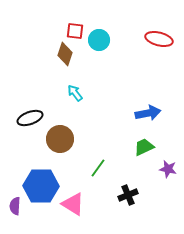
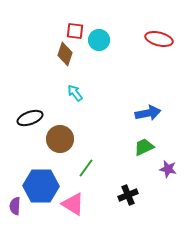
green line: moved 12 px left
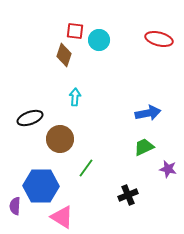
brown diamond: moved 1 px left, 1 px down
cyan arrow: moved 4 px down; rotated 42 degrees clockwise
pink triangle: moved 11 px left, 13 px down
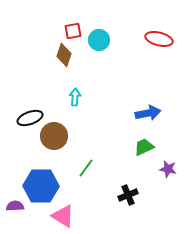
red square: moved 2 px left; rotated 18 degrees counterclockwise
brown circle: moved 6 px left, 3 px up
purple semicircle: rotated 84 degrees clockwise
pink triangle: moved 1 px right, 1 px up
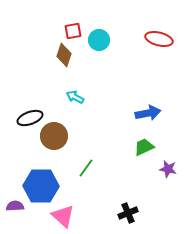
cyan arrow: rotated 66 degrees counterclockwise
black cross: moved 18 px down
pink triangle: rotated 10 degrees clockwise
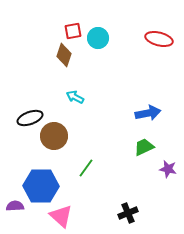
cyan circle: moved 1 px left, 2 px up
pink triangle: moved 2 px left
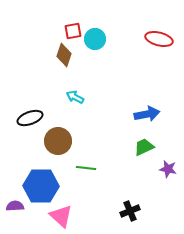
cyan circle: moved 3 px left, 1 px down
blue arrow: moved 1 px left, 1 px down
brown circle: moved 4 px right, 5 px down
green line: rotated 60 degrees clockwise
black cross: moved 2 px right, 2 px up
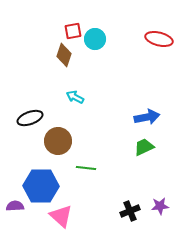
blue arrow: moved 3 px down
purple star: moved 8 px left, 37 px down; rotated 18 degrees counterclockwise
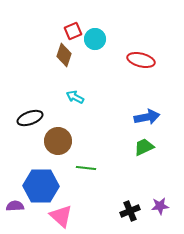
red square: rotated 12 degrees counterclockwise
red ellipse: moved 18 px left, 21 px down
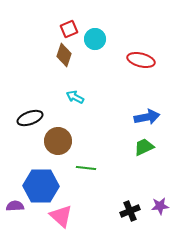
red square: moved 4 px left, 2 px up
